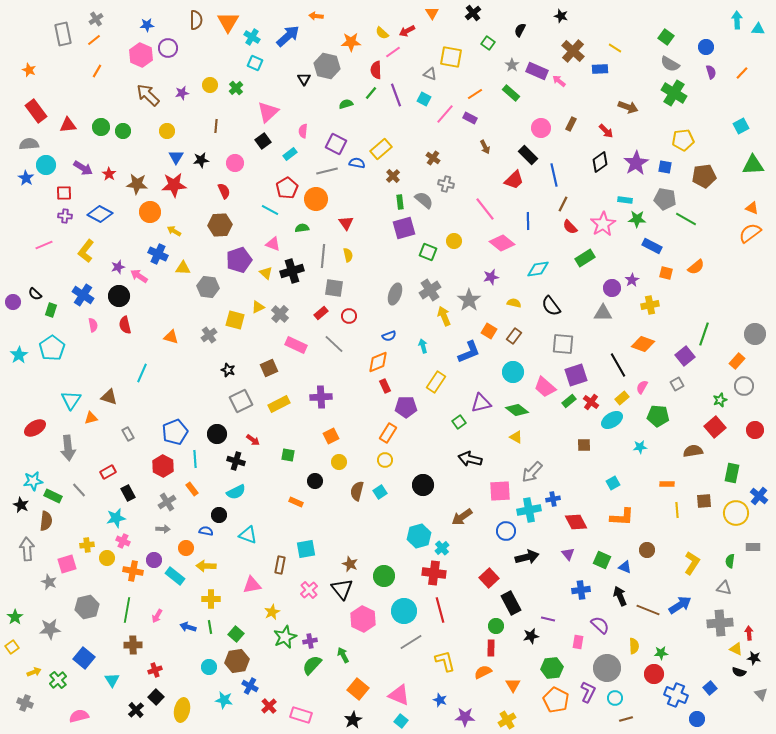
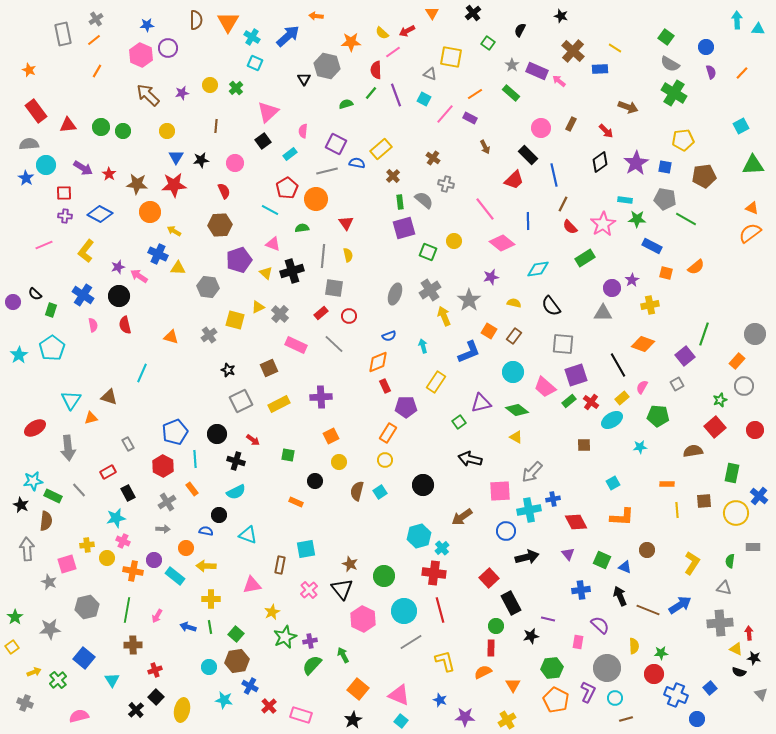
yellow triangle at (183, 268): moved 5 px left
gray rectangle at (128, 434): moved 10 px down
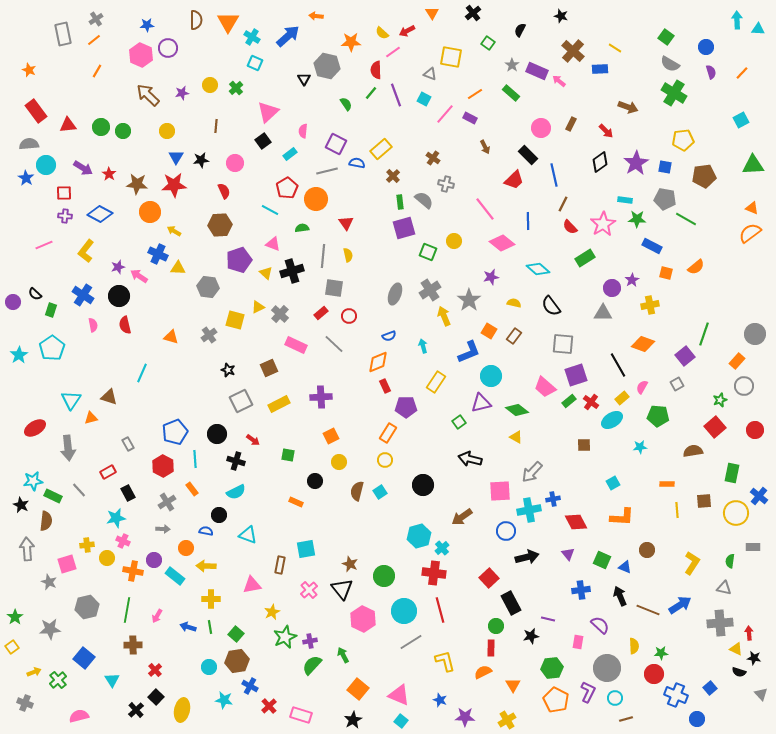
green semicircle at (346, 104): rotated 72 degrees clockwise
cyan square at (741, 126): moved 6 px up
cyan diamond at (538, 269): rotated 50 degrees clockwise
cyan circle at (513, 372): moved 22 px left, 4 px down
red cross at (155, 670): rotated 24 degrees counterclockwise
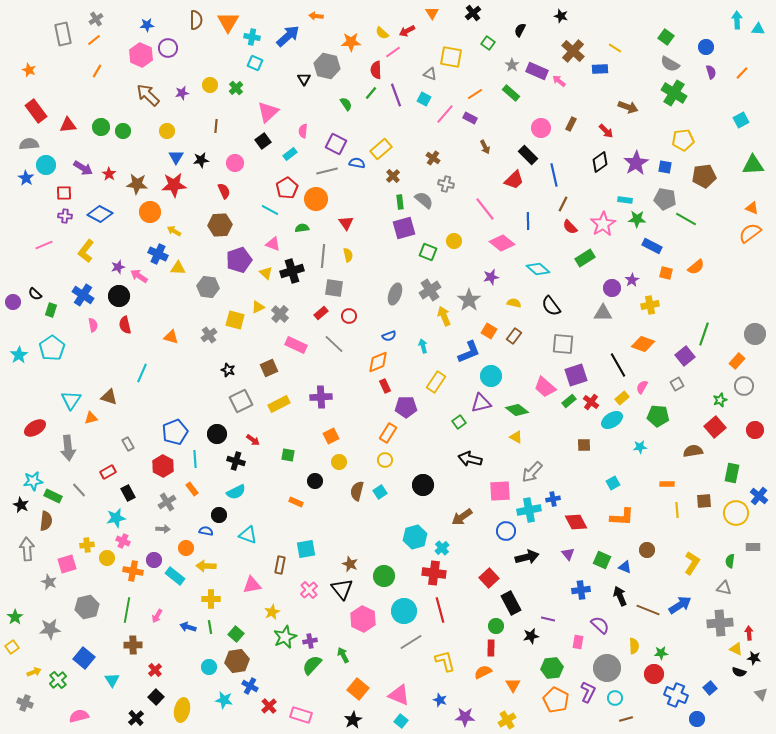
cyan cross at (252, 37): rotated 21 degrees counterclockwise
cyan hexagon at (419, 536): moved 4 px left, 1 px down
black cross at (136, 710): moved 8 px down
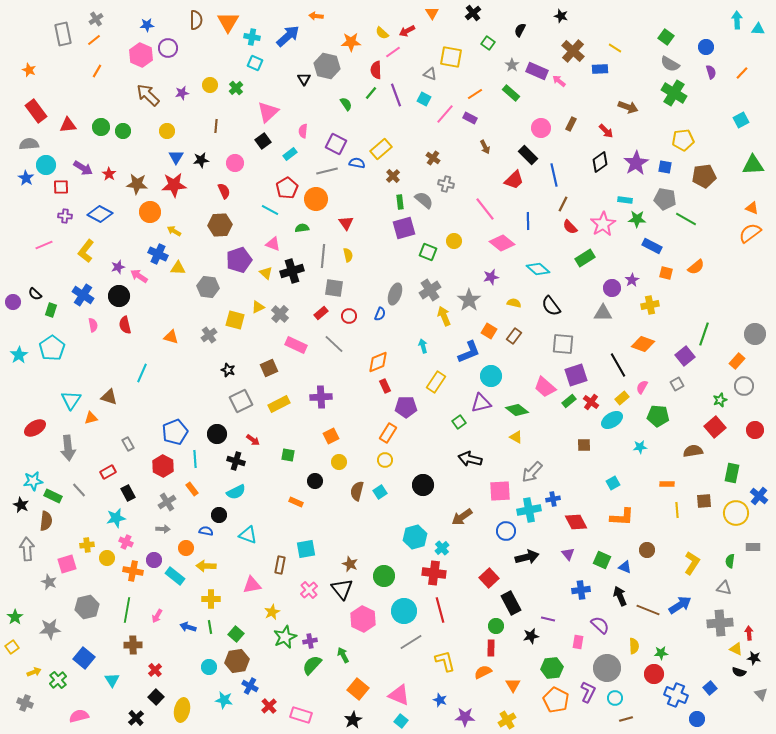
red square at (64, 193): moved 3 px left, 6 px up
blue semicircle at (389, 336): moved 9 px left, 22 px up; rotated 48 degrees counterclockwise
pink cross at (123, 541): moved 3 px right, 1 px down
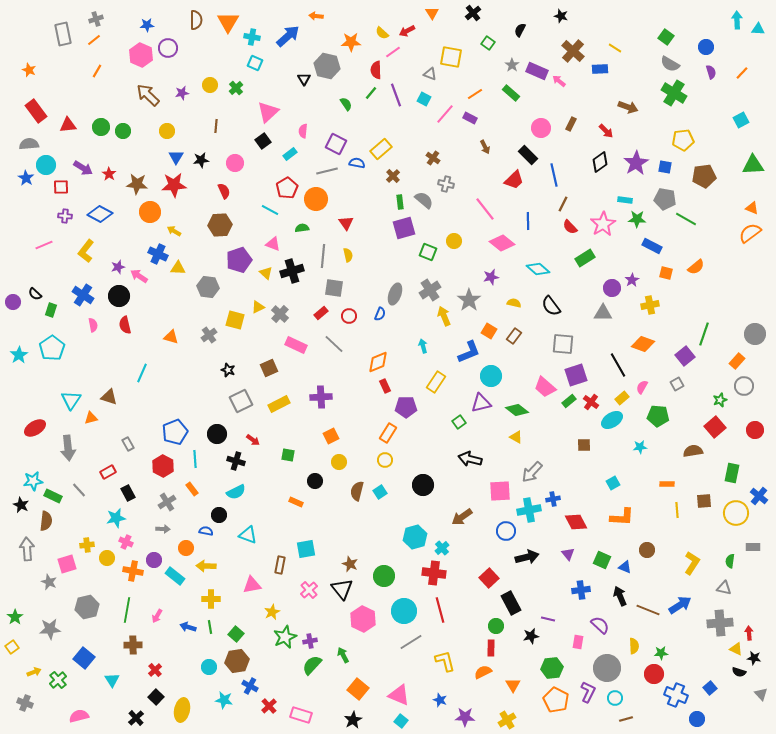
gray cross at (96, 19): rotated 16 degrees clockwise
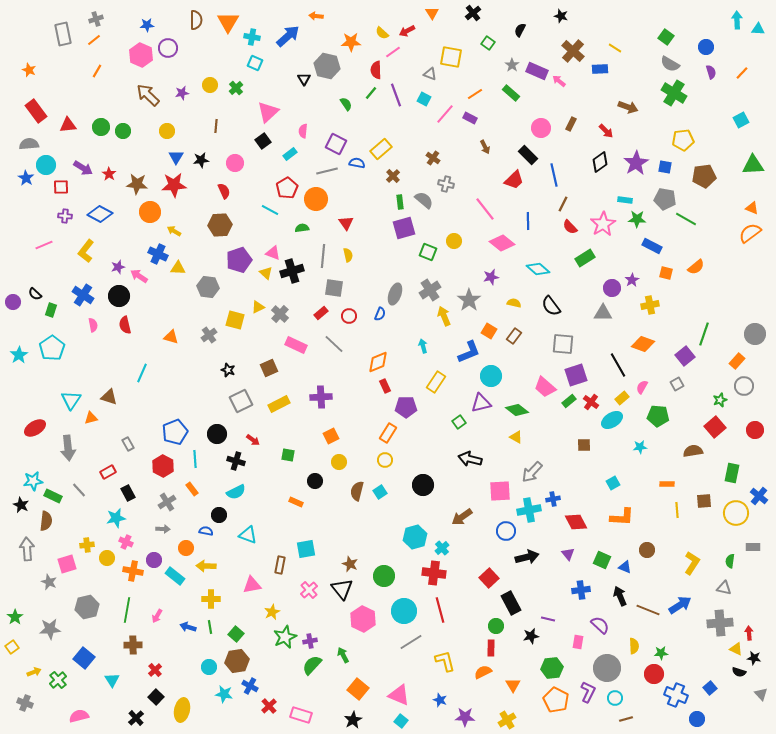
pink triangle at (273, 244): moved 9 px down
cyan star at (224, 700): moved 6 px up
